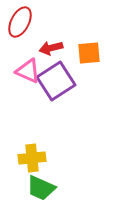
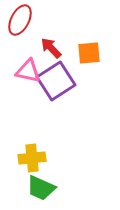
red ellipse: moved 2 px up
red arrow: rotated 60 degrees clockwise
pink triangle: rotated 12 degrees counterclockwise
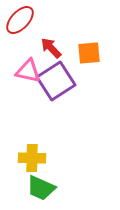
red ellipse: rotated 16 degrees clockwise
yellow cross: rotated 8 degrees clockwise
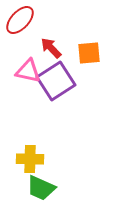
yellow cross: moved 2 px left, 1 px down
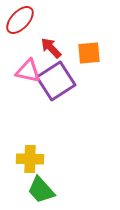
green trapezoid: moved 2 px down; rotated 24 degrees clockwise
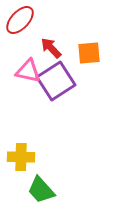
yellow cross: moved 9 px left, 2 px up
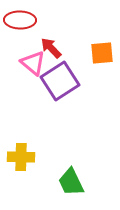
red ellipse: rotated 48 degrees clockwise
orange square: moved 13 px right
pink triangle: moved 5 px right, 8 px up; rotated 28 degrees clockwise
purple square: moved 4 px right
green trapezoid: moved 30 px right, 8 px up; rotated 16 degrees clockwise
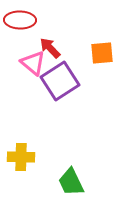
red arrow: moved 1 px left
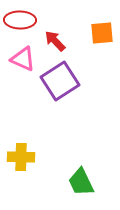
red arrow: moved 5 px right, 7 px up
orange square: moved 20 px up
pink triangle: moved 10 px left, 4 px up; rotated 16 degrees counterclockwise
green trapezoid: moved 10 px right
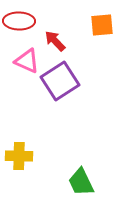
red ellipse: moved 1 px left, 1 px down
orange square: moved 8 px up
pink triangle: moved 4 px right, 2 px down
yellow cross: moved 2 px left, 1 px up
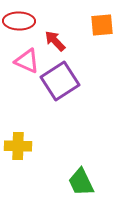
yellow cross: moved 1 px left, 10 px up
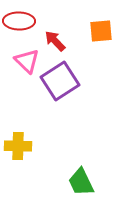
orange square: moved 1 px left, 6 px down
pink triangle: rotated 20 degrees clockwise
